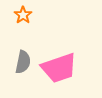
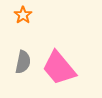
pink trapezoid: rotated 69 degrees clockwise
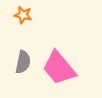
orange star: rotated 24 degrees counterclockwise
